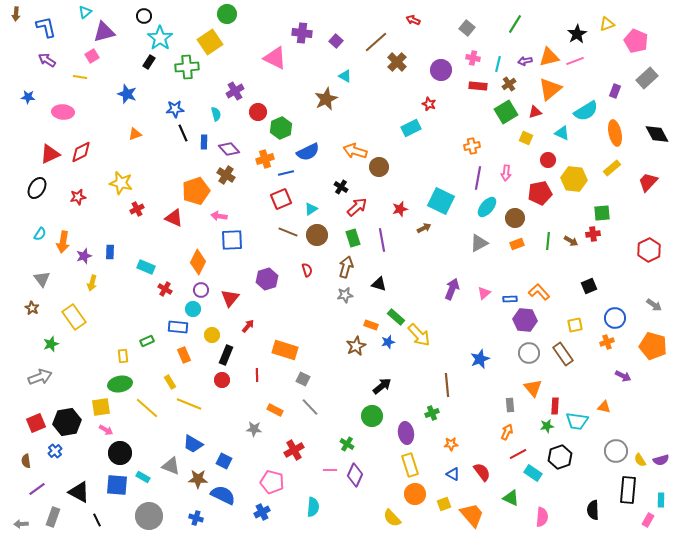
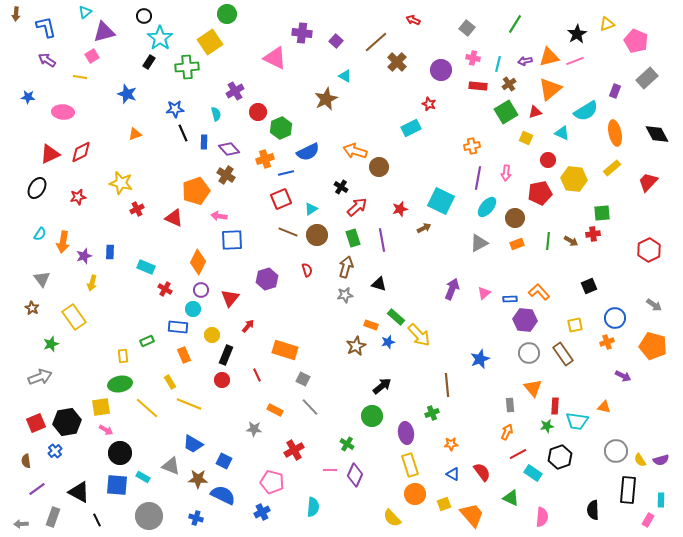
red line at (257, 375): rotated 24 degrees counterclockwise
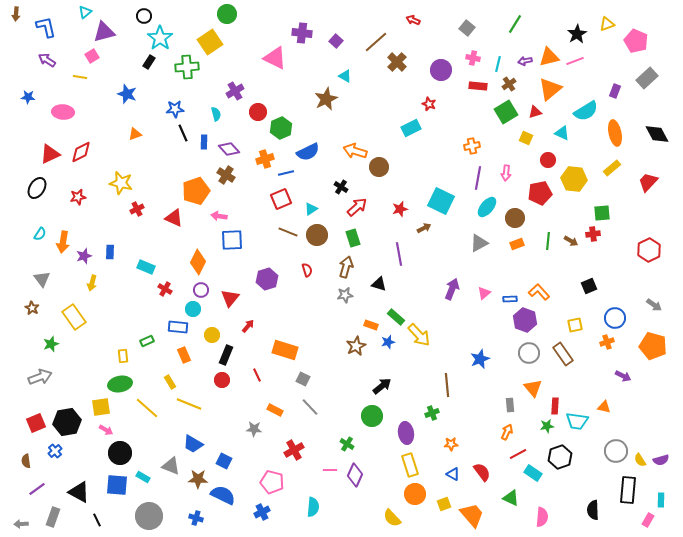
purple line at (382, 240): moved 17 px right, 14 px down
purple hexagon at (525, 320): rotated 15 degrees clockwise
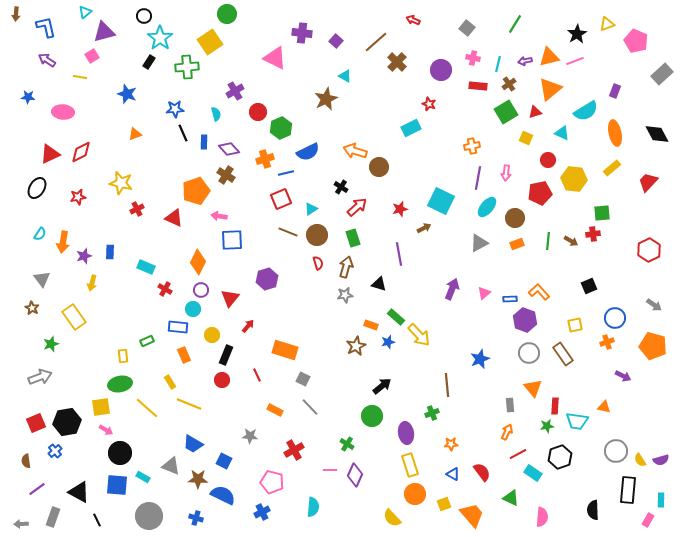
gray rectangle at (647, 78): moved 15 px right, 4 px up
red semicircle at (307, 270): moved 11 px right, 7 px up
gray star at (254, 429): moved 4 px left, 7 px down
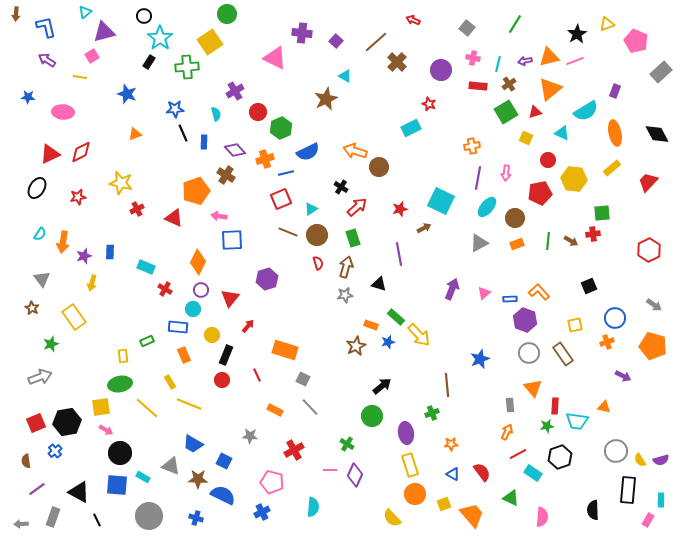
gray rectangle at (662, 74): moved 1 px left, 2 px up
purple diamond at (229, 149): moved 6 px right, 1 px down
